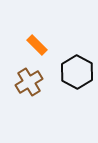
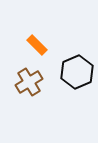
black hexagon: rotated 8 degrees clockwise
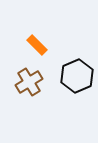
black hexagon: moved 4 px down
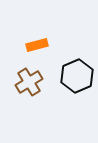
orange rectangle: rotated 60 degrees counterclockwise
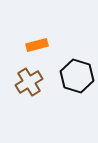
black hexagon: rotated 20 degrees counterclockwise
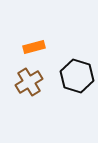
orange rectangle: moved 3 px left, 2 px down
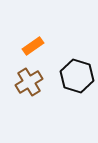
orange rectangle: moved 1 px left, 1 px up; rotated 20 degrees counterclockwise
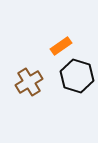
orange rectangle: moved 28 px right
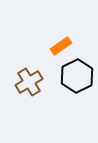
black hexagon: rotated 16 degrees clockwise
